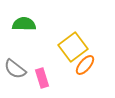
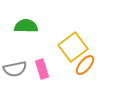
green semicircle: moved 2 px right, 2 px down
gray semicircle: rotated 50 degrees counterclockwise
pink rectangle: moved 9 px up
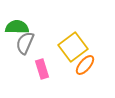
green semicircle: moved 9 px left, 1 px down
gray semicircle: moved 10 px right, 26 px up; rotated 125 degrees clockwise
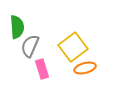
green semicircle: rotated 85 degrees clockwise
gray semicircle: moved 5 px right, 3 px down
orange ellipse: moved 3 px down; rotated 35 degrees clockwise
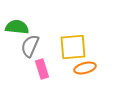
green semicircle: rotated 80 degrees counterclockwise
yellow square: rotated 32 degrees clockwise
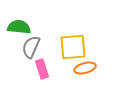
green semicircle: moved 2 px right
gray semicircle: moved 1 px right, 1 px down
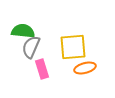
green semicircle: moved 4 px right, 4 px down
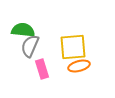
green semicircle: moved 1 px up
gray semicircle: moved 1 px left, 1 px up
orange ellipse: moved 6 px left, 2 px up
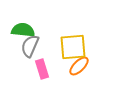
orange ellipse: rotated 30 degrees counterclockwise
